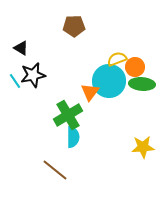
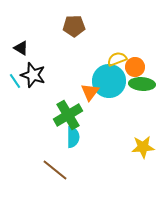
black star: rotated 30 degrees clockwise
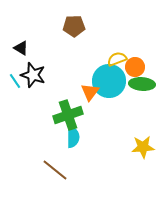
green cross: rotated 12 degrees clockwise
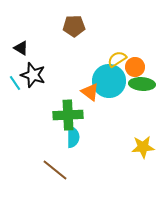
yellow semicircle: rotated 12 degrees counterclockwise
cyan line: moved 2 px down
orange triangle: rotated 30 degrees counterclockwise
green cross: rotated 16 degrees clockwise
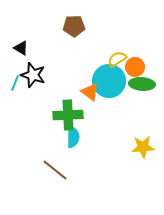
cyan line: rotated 56 degrees clockwise
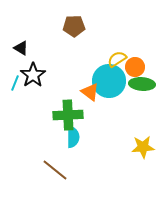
black star: rotated 20 degrees clockwise
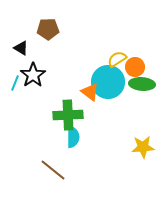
brown pentagon: moved 26 px left, 3 px down
cyan circle: moved 1 px left, 1 px down
brown line: moved 2 px left
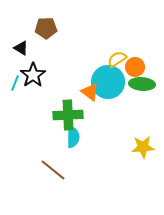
brown pentagon: moved 2 px left, 1 px up
